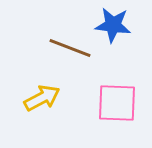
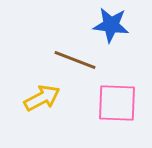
blue star: moved 2 px left
brown line: moved 5 px right, 12 px down
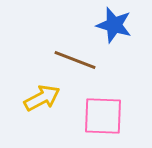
blue star: moved 3 px right; rotated 9 degrees clockwise
pink square: moved 14 px left, 13 px down
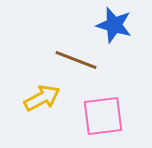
brown line: moved 1 px right
pink square: rotated 9 degrees counterclockwise
